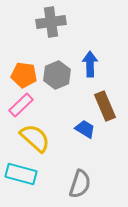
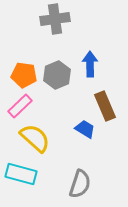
gray cross: moved 4 px right, 3 px up
pink rectangle: moved 1 px left, 1 px down
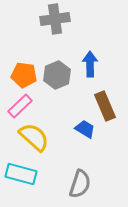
yellow semicircle: moved 1 px left, 1 px up
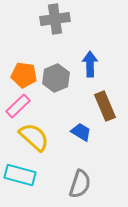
gray hexagon: moved 1 px left, 3 px down
pink rectangle: moved 2 px left
blue trapezoid: moved 4 px left, 3 px down
cyan rectangle: moved 1 px left, 1 px down
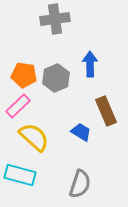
brown rectangle: moved 1 px right, 5 px down
